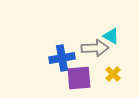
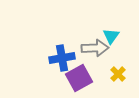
cyan triangle: rotated 36 degrees clockwise
yellow cross: moved 5 px right
purple square: rotated 24 degrees counterclockwise
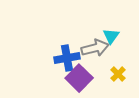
gray arrow: rotated 12 degrees counterclockwise
blue cross: moved 5 px right
purple square: rotated 16 degrees counterclockwise
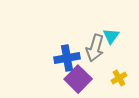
gray arrow: rotated 120 degrees clockwise
yellow cross: moved 1 px right, 4 px down; rotated 14 degrees clockwise
purple square: moved 1 px left, 1 px down
